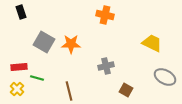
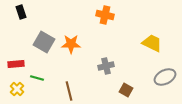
red rectangle: moved 3 px left, 3 px up
gray ellipse: rotated 55 degrees counterclockwise
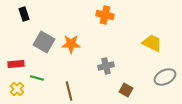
black rectangle: moved 3 px right, 2 px down
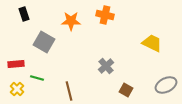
orange star: moved 23 px up
gray cross: rotated 28 degrees counterclockwise
gray ellipse: moved 1 px right, 8 px down
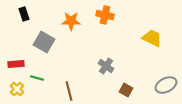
yellow trapezoid: moved 5 px up
gray cross: rotated 14 degrees counterclockwise
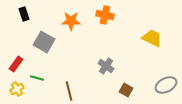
red rectangle: rotated 49 degrees counterclockwise
yellow cross: rotated 16 degrees clockwise
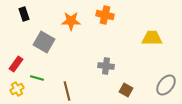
yellow trapezoid: rotated 25 degrees counterclockwise
gray cross: rotated 28 degrees counterclockwise
gray ellipse: rotated 25 degrees counterclockwise
brown line: moved 2 px left
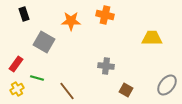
gray ellipse: moved 1 px right
brown line: rotated 24 degrees counterclockwise
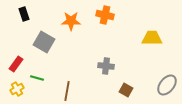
brown line: rotated 48 degrees clockwise
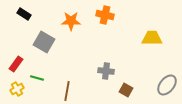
black rectangle: rotated 40 degrees counterclockwise
gray cross: moved 5 px down
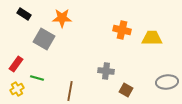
orange cross: moved 17 px right, 15 px down
orange star: moved 9 px left, 3 px up
gray square: moved 3 px up
gray ellipse: moved 3 px up; rotated 45 degrees clockwise
brown line: moved 3 px right
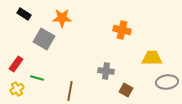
yellow trapezoid: moved 20 px down
